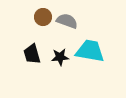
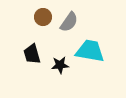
gray semicircle: moved 2 px right, 1 px down; rotated 105 degrees clockwise
black star: moved 8 px down
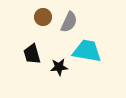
gray semicircle: rotated 10 degrees counterclockwise
cyan trapezoid: moved 3 px left
black star: moved 1 px left, 2 px down
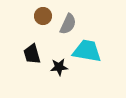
brown circle: moved 1 px up
gray semicircle: moved 1 px left, 2 px down
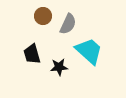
cyan trapezoid: moved 2 px right; rotated 32 degrees clockwise
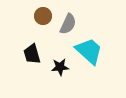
black star: moved 1 px right
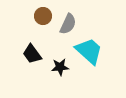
black trapezoid: rotated 20 degrees counterclockwise
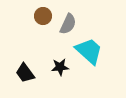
black trapezoid: moved 7 px left, 19 px down
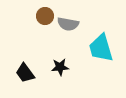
brown circle: moved 2 px right
gray semicircle: rotated 75 degrees clockwise
cyan trapezoid: moved 12 px right, 3 px up; rotated 148 degrees counterclockwise
